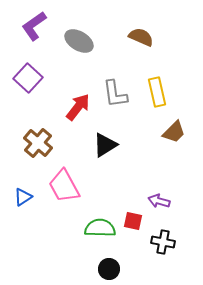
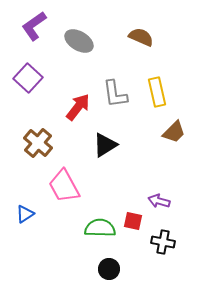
blue triangle: moved 2 px right, 17 px down
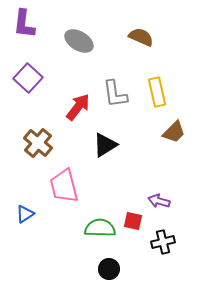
purple L-shape: moved 10 px left, 2 px up; rotated 48 degrees counterclockwise
pink trapezoid: rotated 15 degrees clockwise
black cross: rotated 25 degrees counterclockwise
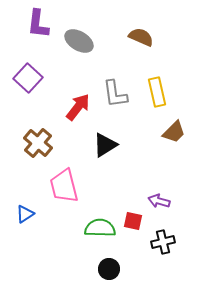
purple L-shape: moved 14 px right
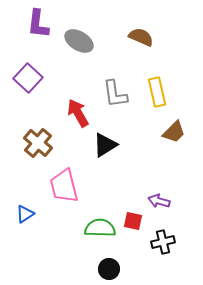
red arrow: moved 6 px down; rotated 68 degrees counterclockwise
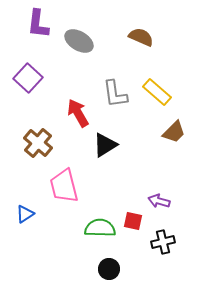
yellow rectangle: rotated 36 degrees counterclockwise
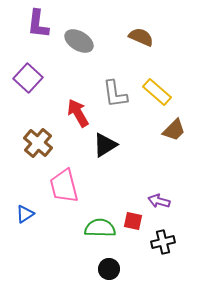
brown trapezoid: moved 2 px up
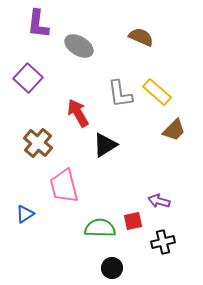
gray ellipse: moved 5 px down
gray L-shape: moved 5 px right
red square: rotated 24 degrees counterclockwise
black circle: moved 3 px right, 1 px up
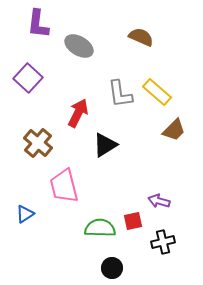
red arrow: rotated 56 degrees clockwise
